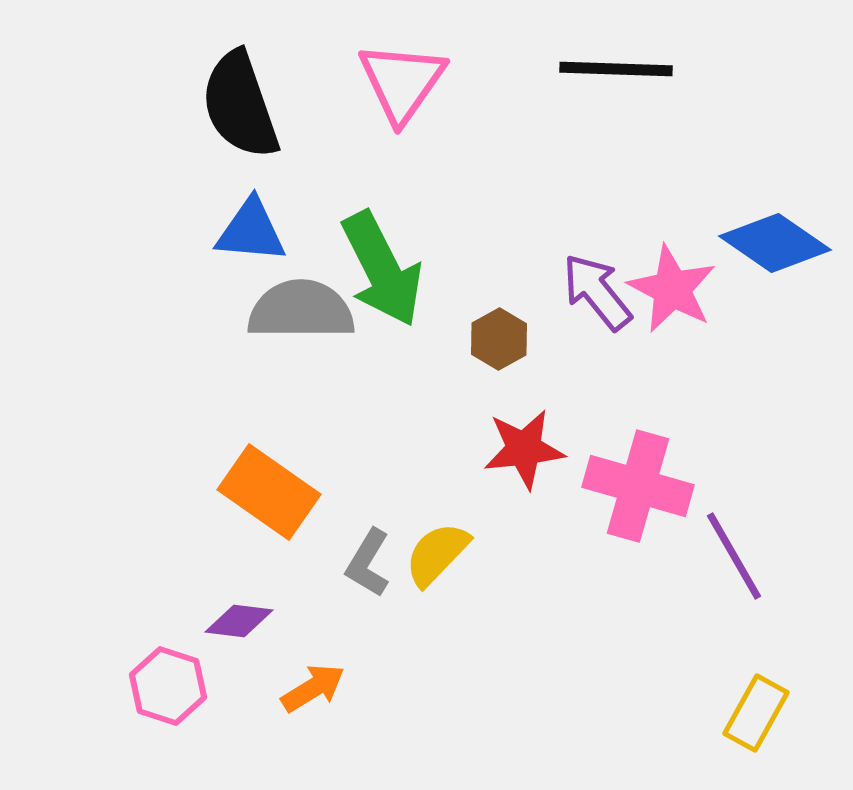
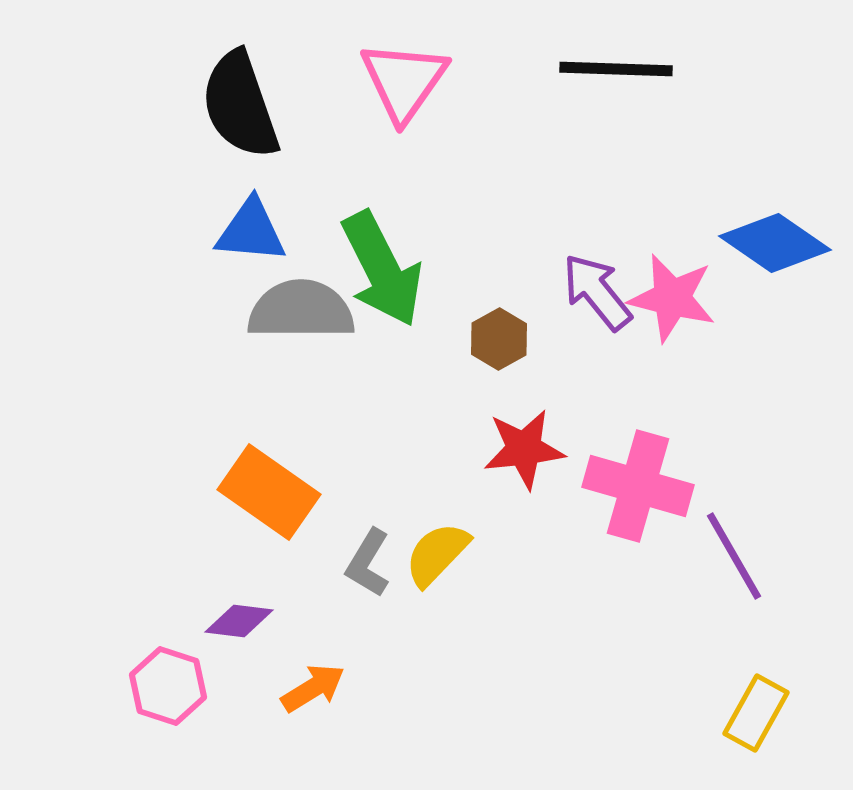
pink triangle: moved 2 px right, 1 px up
pink star: moved 9 px down; rotated 14 degrees counterclockwise
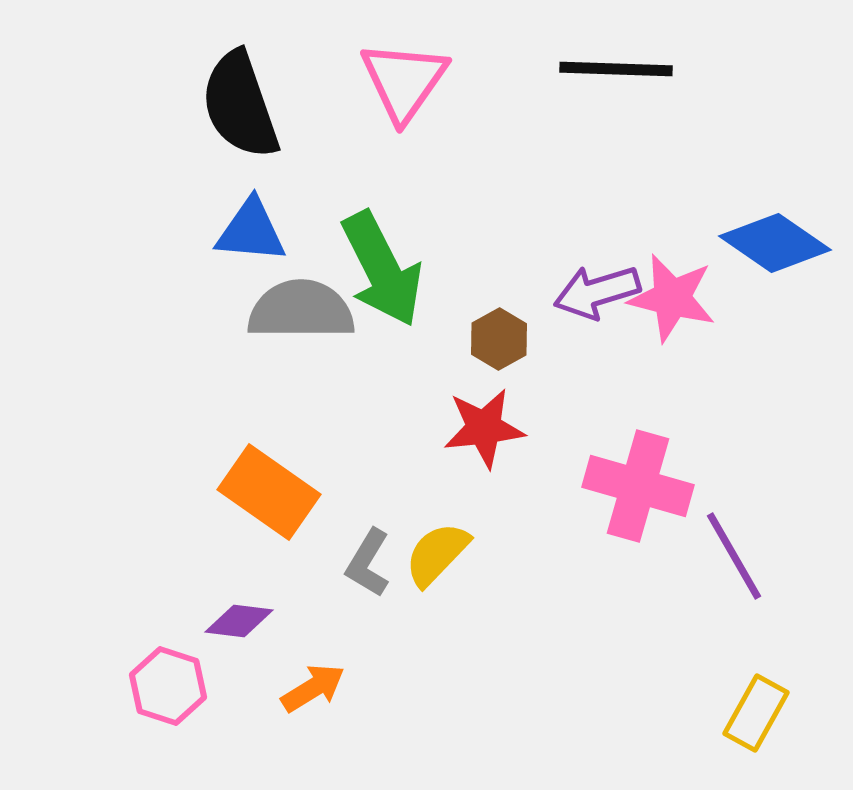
purple arrow: rotated 68 degrees counterclockwise
red star: moved 40 px left, 21 px up
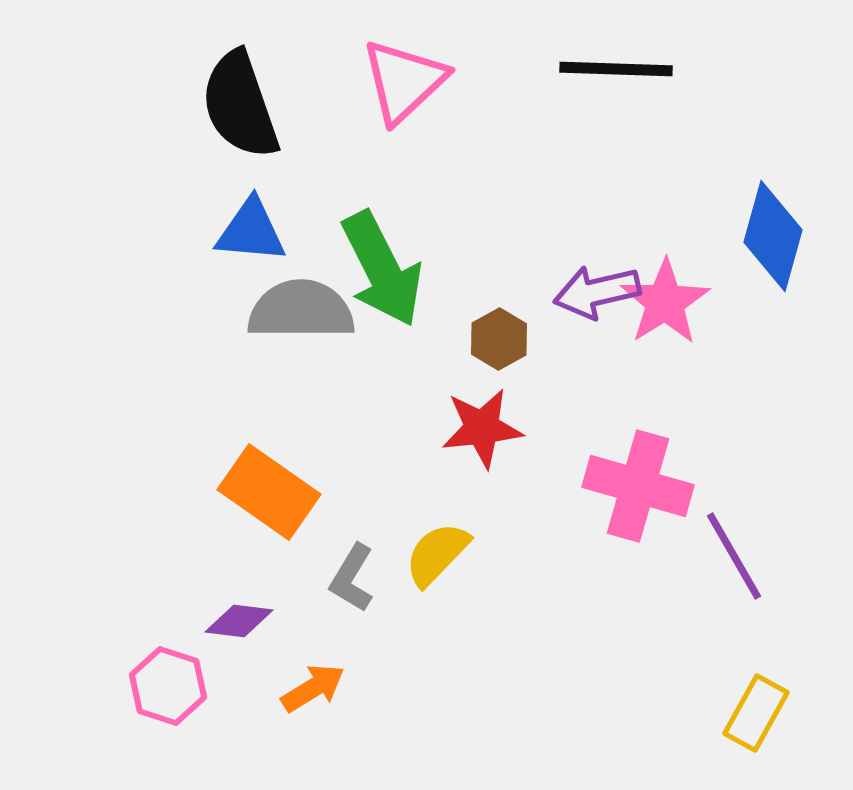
pink triangle: rotated 12 degrees clockwise
blue diamond: moved 2 px left, 7 px up; rotated 71 degrees clockwise
purple arrow: rotated 4 degrees clockwise
pink star: moved 7 px left, 4 px down; rotated 26 degrees clockwise
red star: moved 2 px left
gray L-shape: moved 16 px left, 15 px down
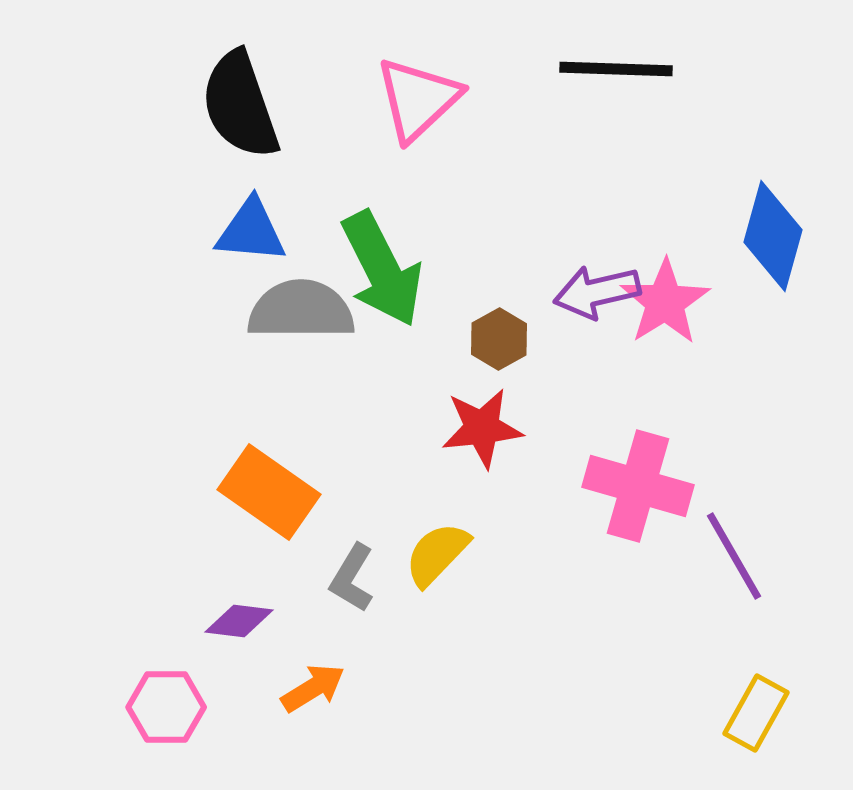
pink triangle: moved 14 px right, 18 px down
pink hexagon: moved 2 px left, 21 px down; rotated 18 degrees counterclockwise
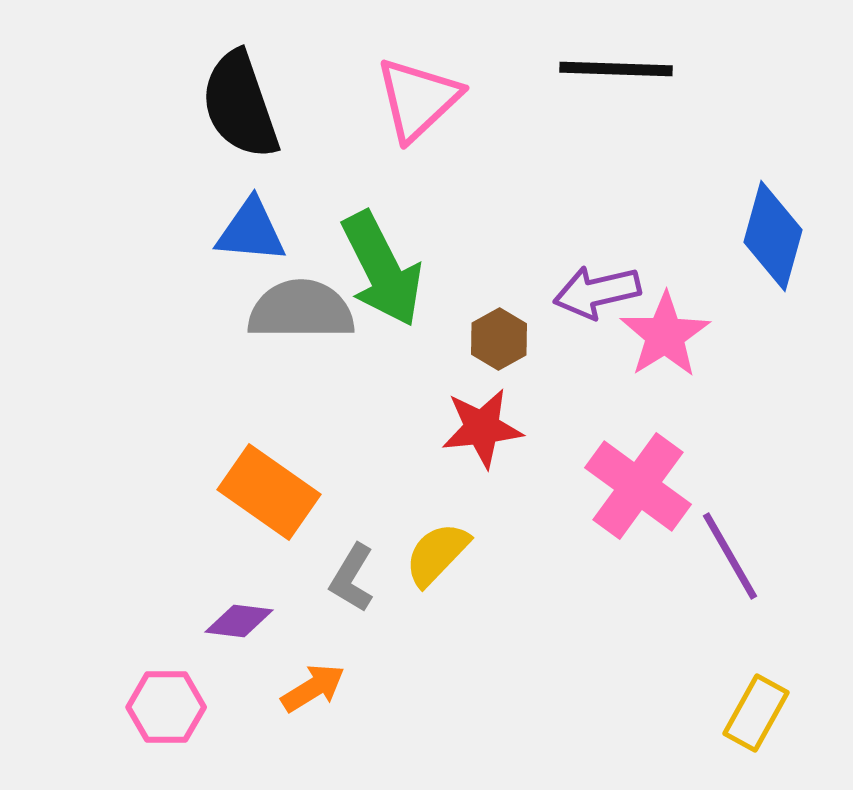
pink star: moved 33 px down
pink cross: rotated 20 degrees clockwise
purple line: moved 4 px left
